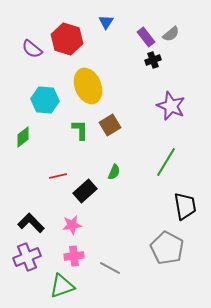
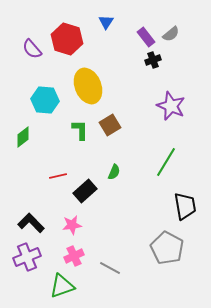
purple semicircle: rotated 10 degrees clockwise
pink cross: rotated 18 degrees counterclockwise
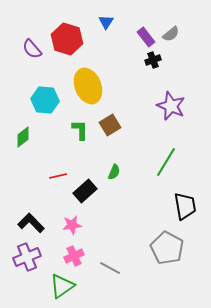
green triangle: rotated 16 degrees counterclockwise
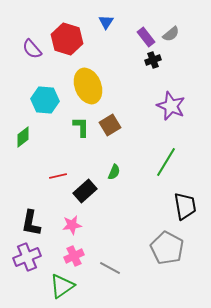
green L-shape: moved 1 px right, 3 px up
black L-shape: rotated 124 degrees counterclockwise
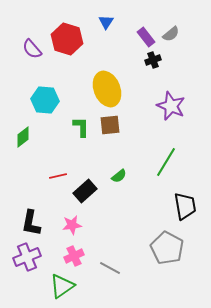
yellow ellipse: moved 19 px right, 3 px down
brown square: rotated 25 degrees clockwise
green semicircle: moved 5 px right, 4 px down; rotated 28 degrees clockwise
